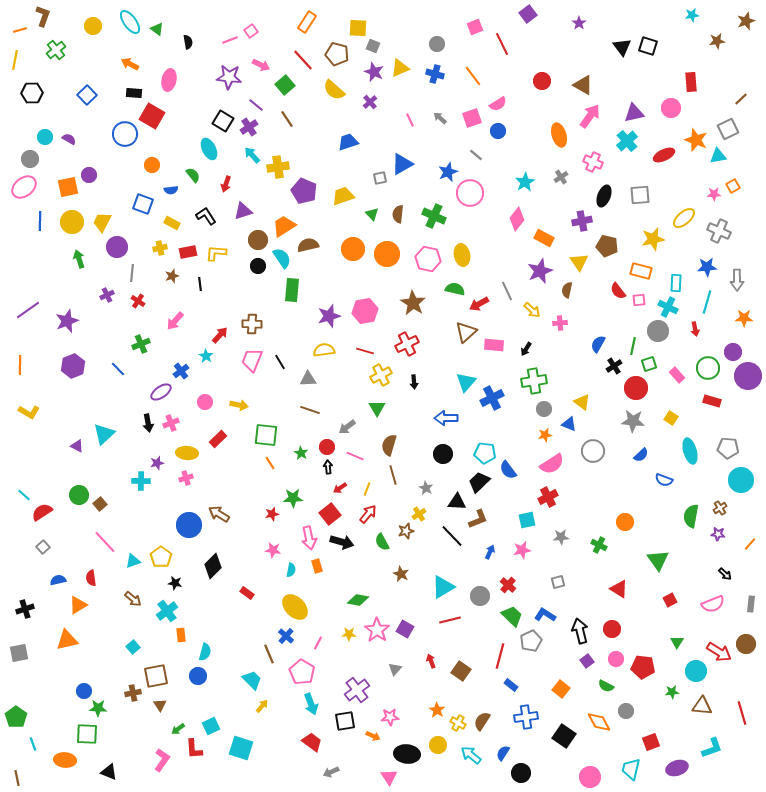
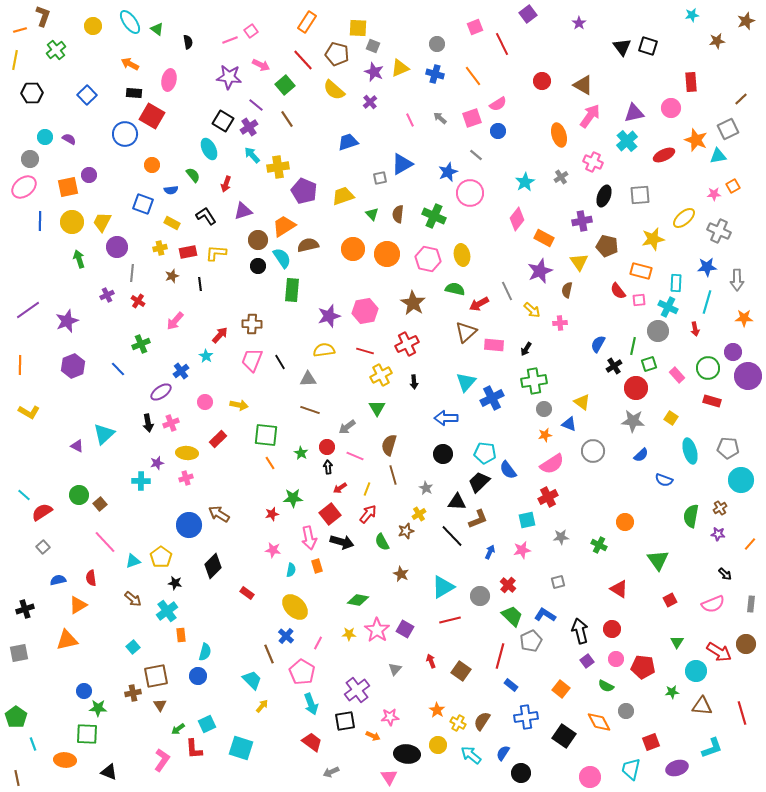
cyan square at (211, 726): moved 4 px left, 2 px up
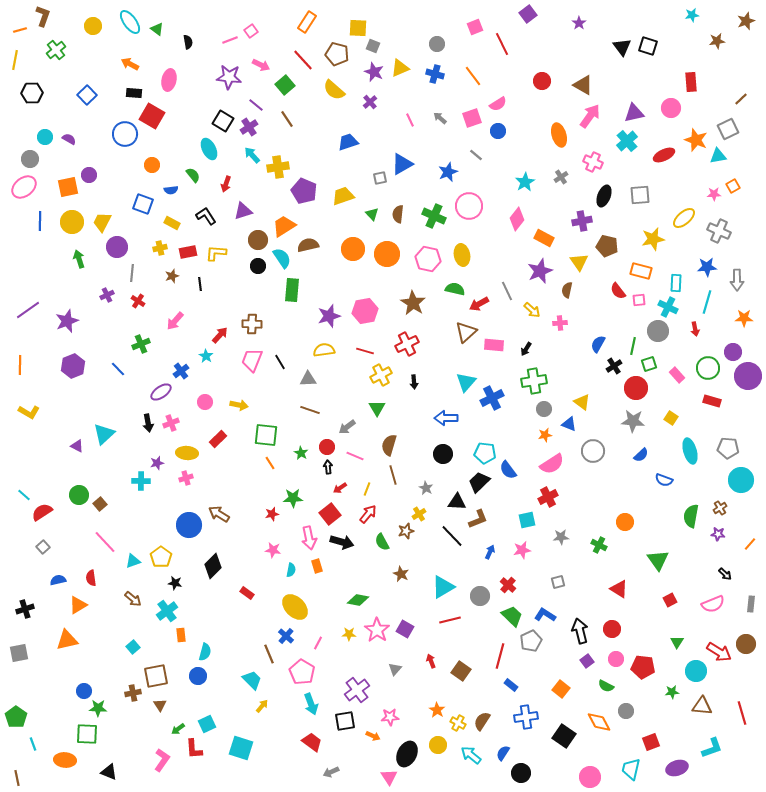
pink circle at (470, 193): moved 1 px left, 13 px down
black ellipse at (407, 754): rotated 70 degrees counterclockwise
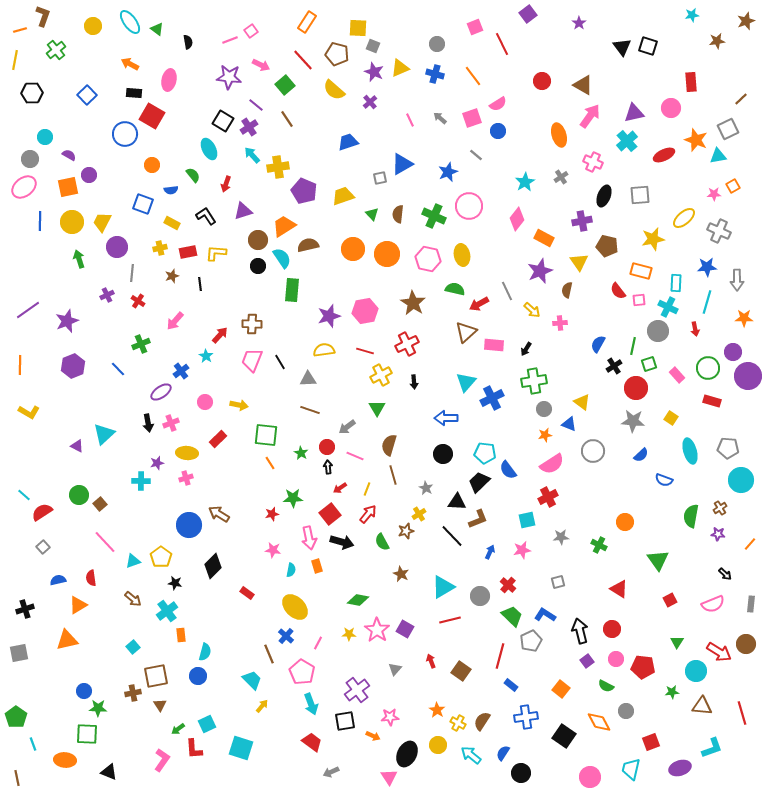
purple semicircle at (69, 139): moved 16 px down
purple ellipse at (677, 768): moved 3 px right
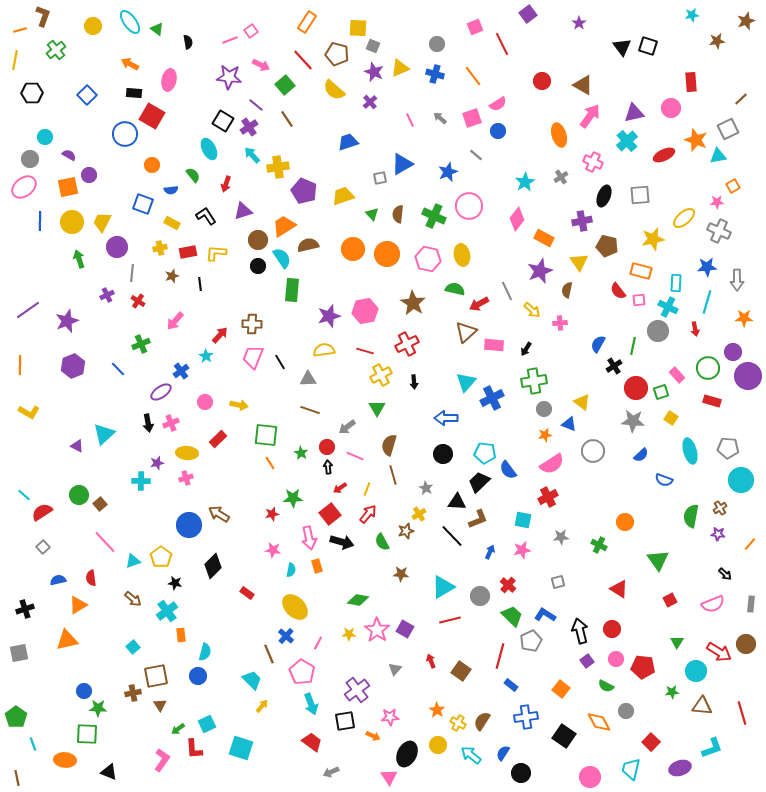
pink star at (714, 194): moved 3 px right, 8 px down
pink trapezoid at (252, 360): moved 1 px right, 3 px up
green square at (649, 364): moved 12 px right, 28 px down
cyan square at (527, 520): moved 4 px left; rotated 24 degrees clockwise
brown star at (401, 574): rotated 21 degrees counterclockwise
red square at (651, 742): rotated 24 degrees counterclockwise
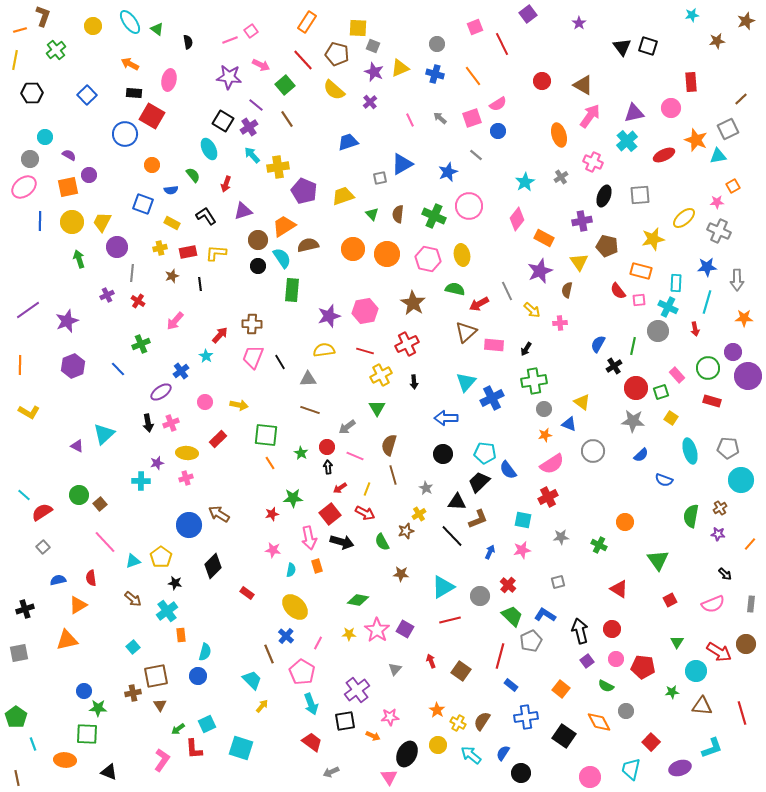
red arrow at (368, 514): moved 3 px left, 1 px up; rotated 78 degrees clockwise
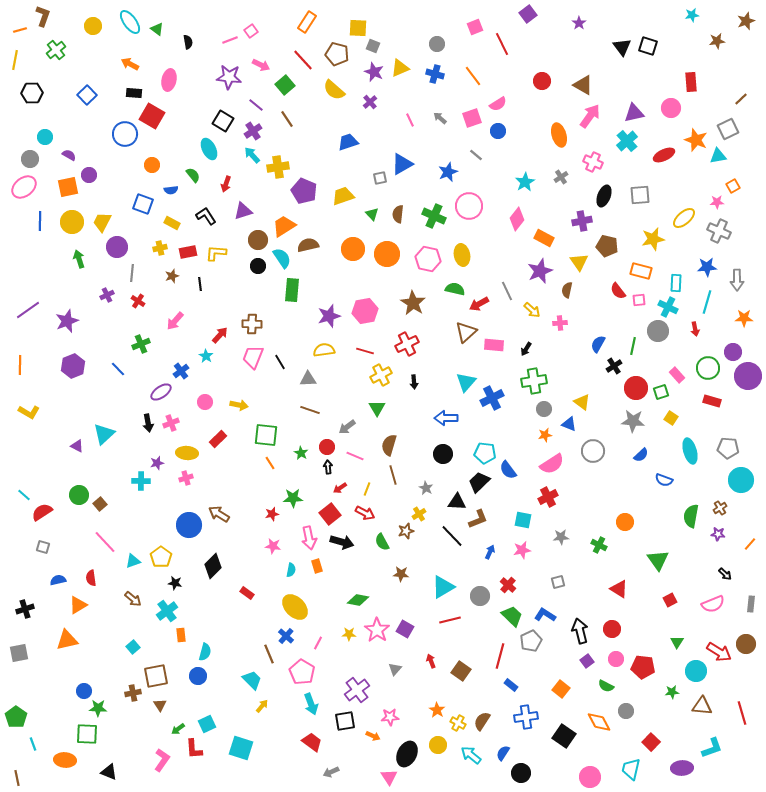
purple cross at (249, 127): moved 4 px right, 4 px down
gray square at (43, 547): rotated 32 degrees counterclockwise
pink star at (273, 550): moved 4 px up
purple ellipse at (680, 768): moved 2 px right; rotated 15 degrees clockwise
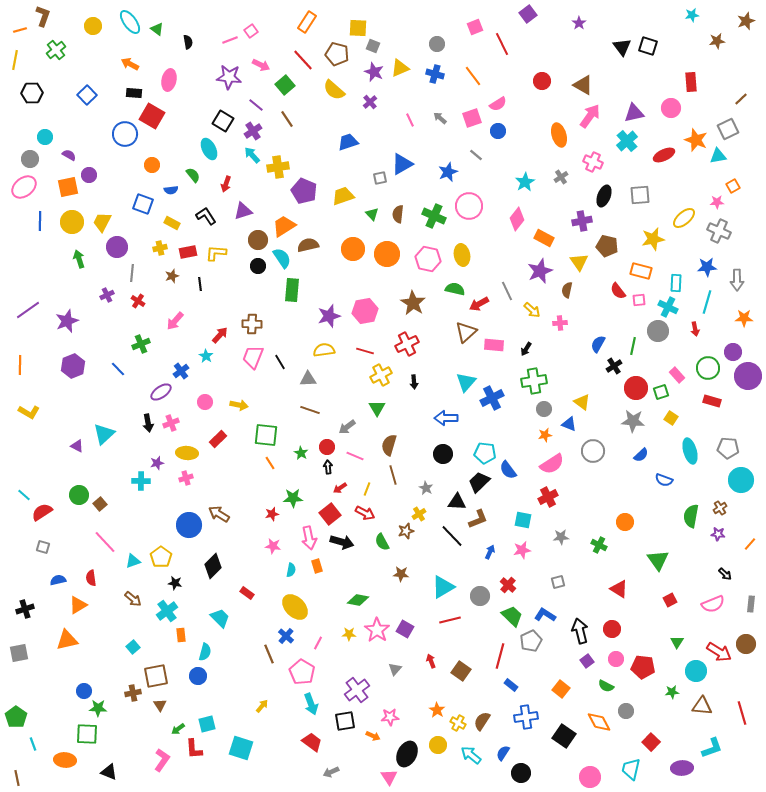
cyan trapezoid at (252, 680): moved 32 px left, 62 px up
cyan square at (207, 724): rotated 12 degrees clockwise
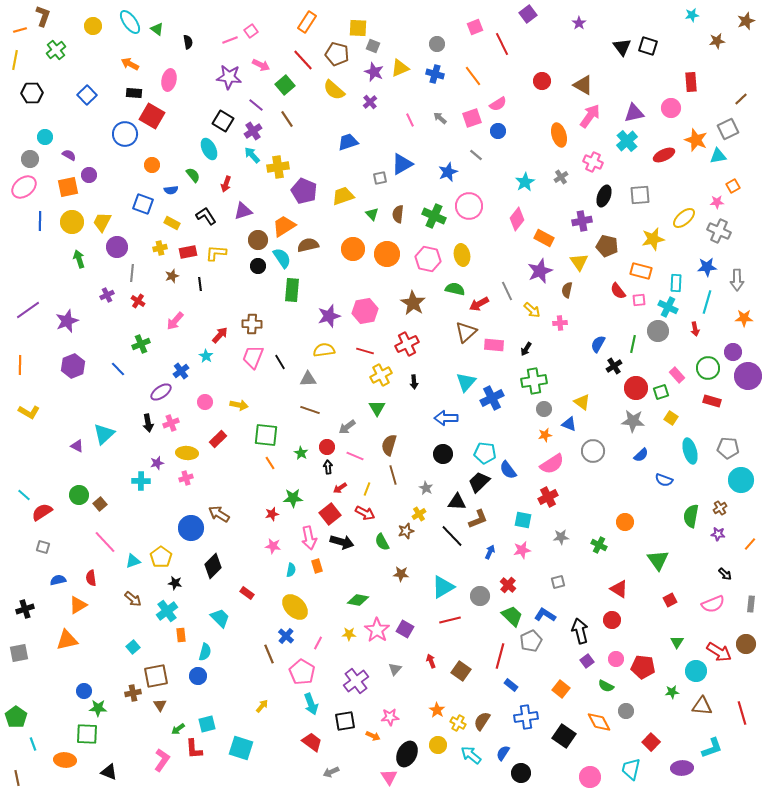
green line at (633, 346): moved 2 px up
blue circle at (189, 525): moved 2 px right, 3 px down
red circle at (612, 629): moved 9 px up
purple cross at (357, 690): moved 1 px left, 9 px up
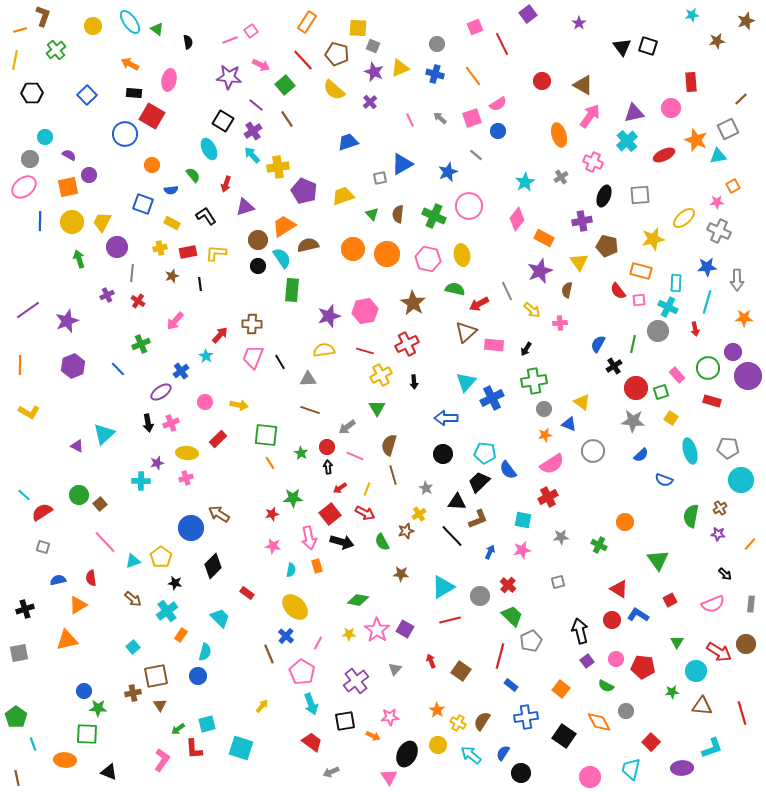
purple triangle at (243, 211): moved 2 px right, 4 px up
blue L-shape at (545, 615): moved 93 px right
orange rectangle at (181, 635): rotated 40 degrees clockwise
